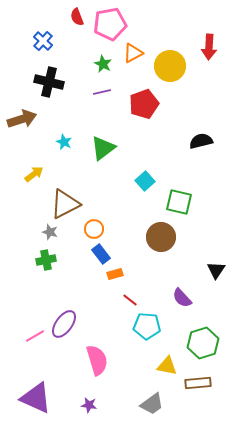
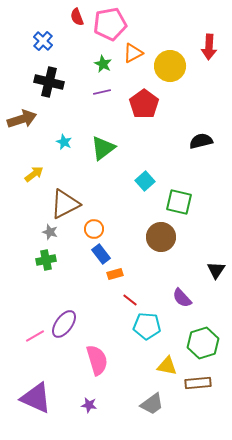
red pentagon: rotated 16 degrees counterclockwise
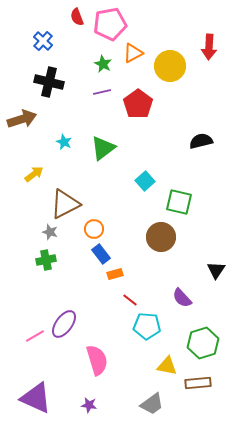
red pentagon: moved 6 px left
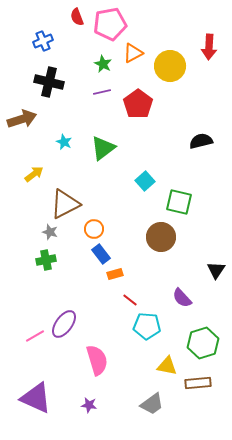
blue cross: rotated 24 degrees clockwise
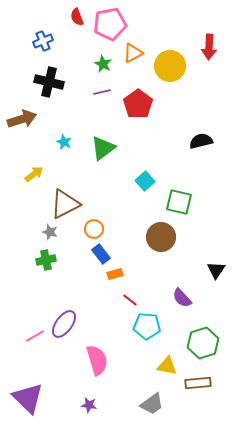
purple triangle: moved 8 px left; rotated 20 degrees clockwise
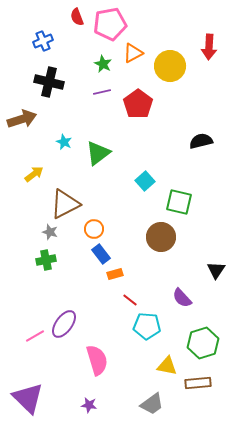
green triangle: moved 5 px left, 5 px down
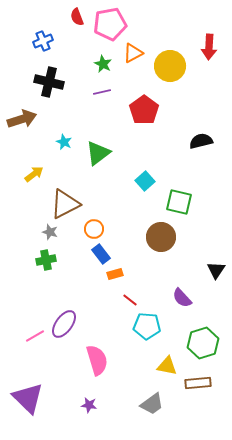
red pentagon: moved 6 px right, 6 px down
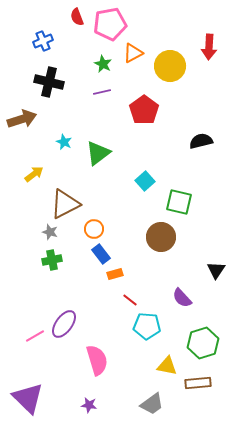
green cross: moved 6 px right
